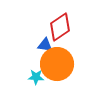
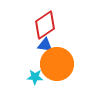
red diamond: moved 15 px left, 2 px up
cyan star: moved 1 px left
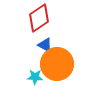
red diamond: moved 6 px left, 7 px up
blue triangle: rotated 21 degrees clockwise
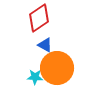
orange circle: moved 4 px down
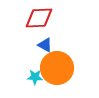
red diamond: rotated 32 degrees clockwise
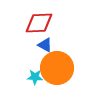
red diamond: moved 5 px down
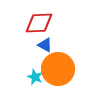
orange circle: moved 1 px right, 1 px down
cyan star: rotated 21 degrees clockwise
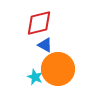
red diamond: rotated 12 degrees counterclockwise
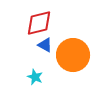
orange circle: moved 15 px right, 14 px up
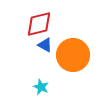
red diamond: moved 1 px down
cyan star: moved 6 px right, 10 px down
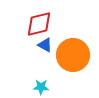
cyan star: rotated 21 degrees counterclockwise
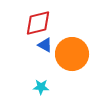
red diamond: moved 1 px left, 1 px up
orange circle: moved 1 px left, 1 px up
